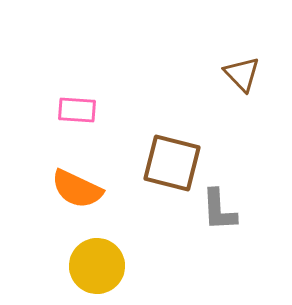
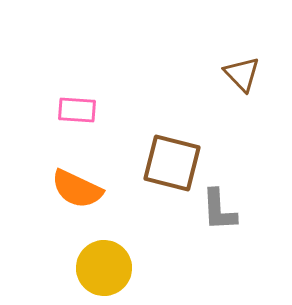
yellow circle: moved 7 px right, 2 px down
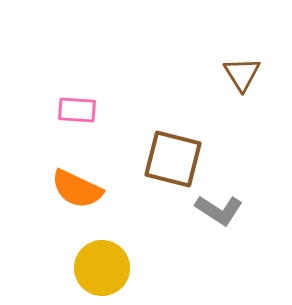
brown triangle: rotated 12 degrees clockwise
brown square: moved 1 px right, 4 px up
gray L-shape: rotated 54 degrees counterclockwise
yellow circle: moved 2 px left
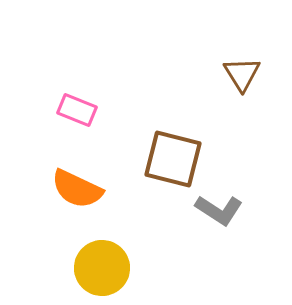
pink rectangle: rotated 18 degrees clockwise
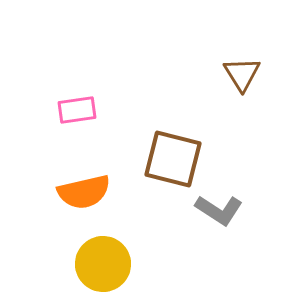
pink rectangle: rotated 30 degrees counterclockwise
orange semicircle: moved 7 px right, 3 px down; rotated 38 degrees counterclockwise
yellow circle: moved 1 px right, 4 px up
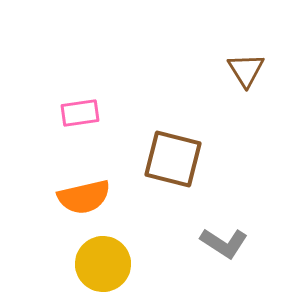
brown triangle: moved 4 px right, 4 px up
pink rectangle: moved 3 px right, 3 px down
orange semicircle: moved 5 px down
gray L-shape: moved 5 px right, 33 px down
